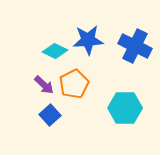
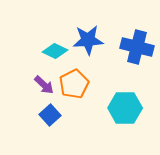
blue cross: moved 2 px right, 1 px down; rotated 12 degrees counterclockwise
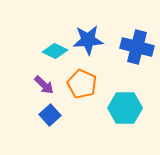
orange pentagon: moved 8 px right; rotated 20 degrees counterclockwise
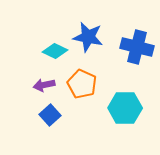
blue star: moved 3 px up; rotated 16 degrees clockwise
purple arrow: rotated 125 degrees clockwise
